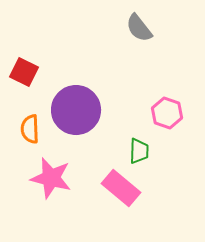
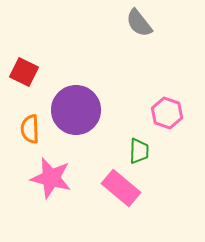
gray semicircle: moved 5 px up
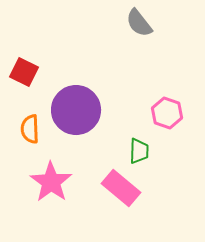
pink star: moved 4 px down; rotated 21 degrees clockwise
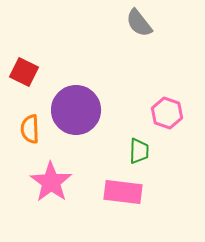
pink rectangle: moved 2 px right, 4 px down; rotated 33 degrees counterclockwise
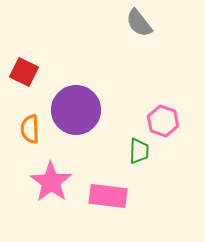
pink hexagon: moved 4 px left, 8 px down
pink rectangle: moved 15 px left, 4 px down
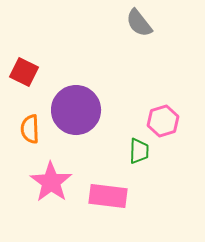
pink hexagon: rotated 24 degrees clockwise
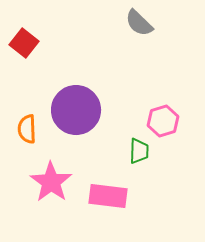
gray semicircle: rotated 8 degrees counterclockwise
red square: moved 29 px up; rotated 12 degrees clockwise
orange semicircle: moved 3 px left
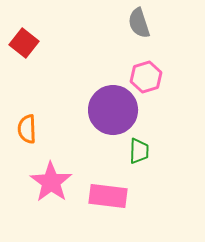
gray semicircle: rotated 28 degrees clockwise
purple circle: moved 37 px right
pink hexagon: moved 17 px left, 44 px up
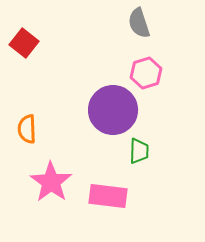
pink hexagon: moved 4 px up
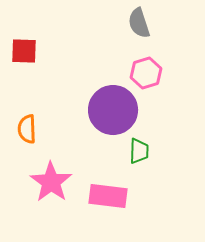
red square: moved 8 px down; rotated 36 degrees counterclockwise
